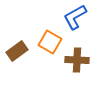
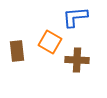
blue L-shape: rotated 24 degrees clockwise
brown rectangle: rotated 60 degrees counterclockwise
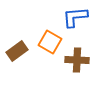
brown rectangle: rotated 60 degrees clockwise
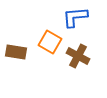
brown rectangle: moved 1 px left, 1 px down; rotated 45 degrees clockwise
brown cross: moved 1 px right, 4 px up; rotated 25 degrees clockwise
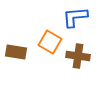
brown cross: rotated 20 degrees counterclockwise
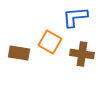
brown rectangle: moved 3 px right, 1 px down
brown cross: moved 4 px right, 2 px up
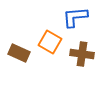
brown rectangle: rotated 15 degrees clockwise
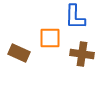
blue L-shape: rotated 84 degrees counterclockwise
orange square: moved 4 px up; rotated 30 degrees counterclockwise
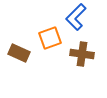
blue L-shape: moved 1 px right; rotated 44 degrees clockwise
orange square: rotated 20 degrees counterclockwise
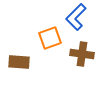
brown rectangle: moved 9 px down; rotated 20 degrees counterclockwise
